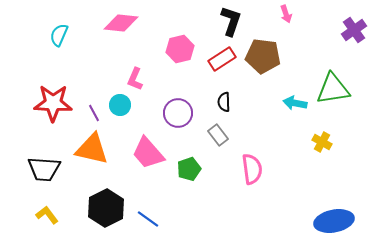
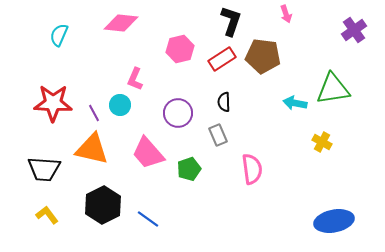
gray rectangle: rotated 15 degrees clockwise
black hexagon: moved 3 px left, 3 px up
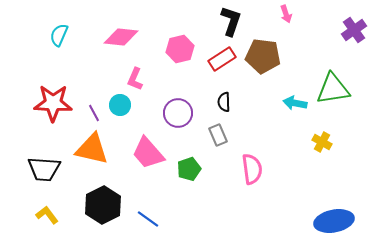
pink diamond: moved 14 px down
